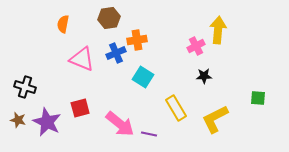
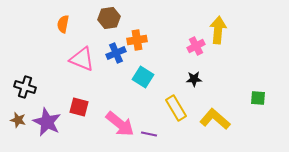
black star: moved 10 px left, 3 px down
red square: moved 1 px left, 1 px up; rotated 30 degrees clockwise
yellow L-shape: rotated 68 degrees clockwise
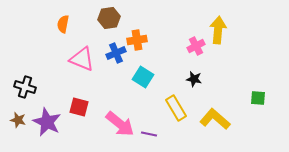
black star: rotated 14 degrees clockwise
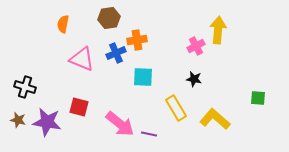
cyan square: rotated 30 degrees counterclockwise
purple star: rotated 16 degrees counterclockwise
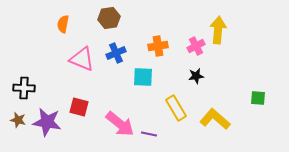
orange cross: moved 21 px right, 6 px down
black star: moved 2 px right, 3 px up; rotated 21 degrees counterclockwise
black cross: moved 1 px left, 1 px down; rotated 15 degrees counterclockwise
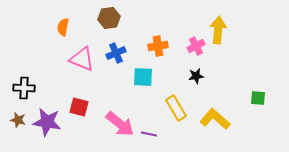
orange semicircle: moved 3 px down
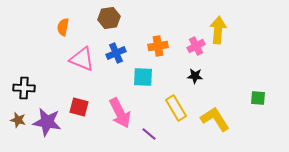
black star: moved 1 px left; rotated 14 degrees clockwise
yellow L-shape: rotated 16 degrees clockwise
pink arrow: moved 11 px up; rotated 24 degrees clockwise
purple line: rotated 28 degrees clockwise
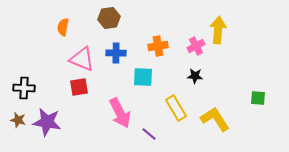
blue cross: rotated 24 degrees clockwise
red square: moved 20 px up; rotated 24 degrees counterclockwise
